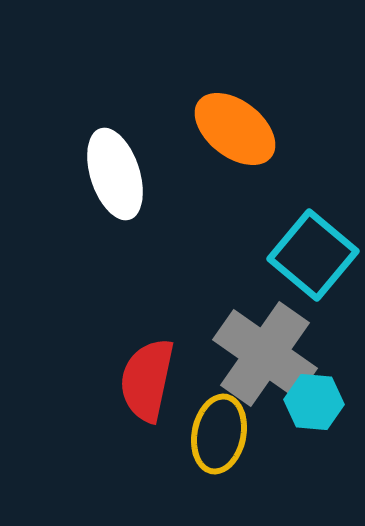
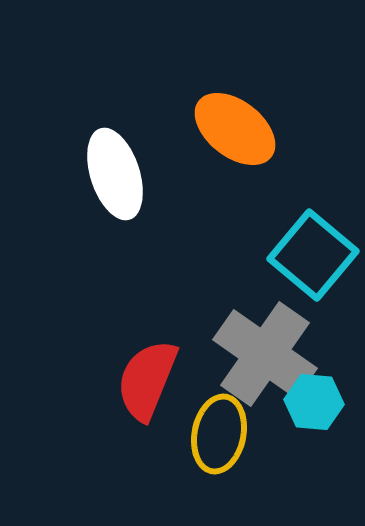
red semicircle: rotated 10 degrees clockwise
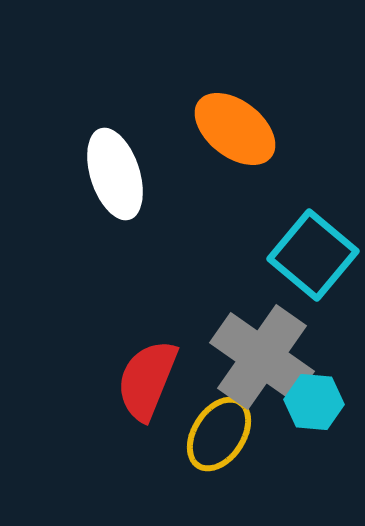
gray cross: moved 3 px left, 3 px down
yellow ellipse: rotated 22 degrees clockwise
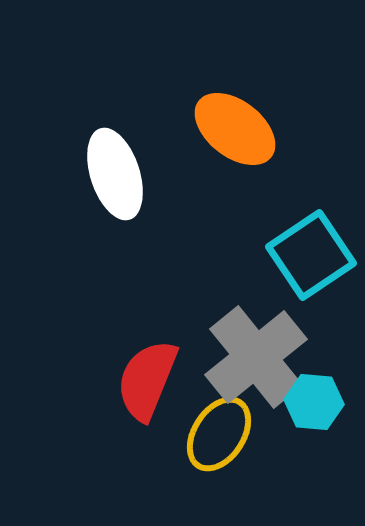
cyan square: moved 2 px left; rotated 16 degrees clockwise
gray cross: moved 6 px left; rotated 16 degrees clockwise
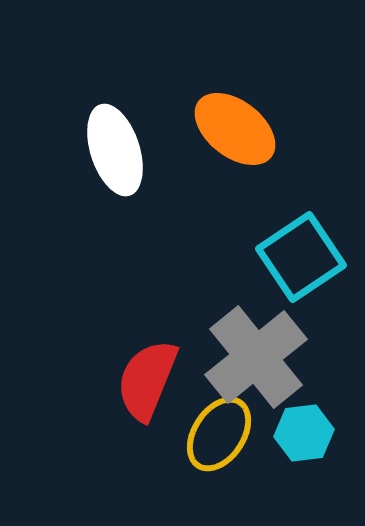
white ellipse: moved 24 px up
cyan square: moved 10 px left, 2 px down
cyan hexagon: moved 10 px left, 31 px down; rotated 12 degrees counterclockwise
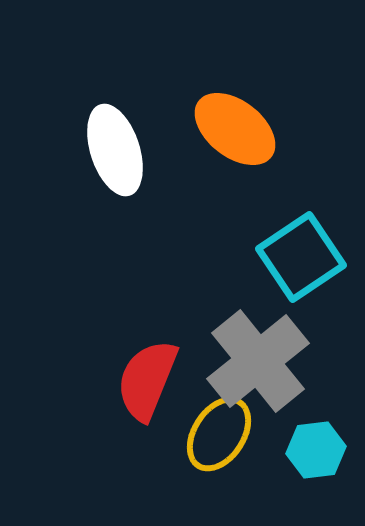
gray cross: moved 2 px right, 4 px down
cyan hexagon: moved 12 px right, 17 px down
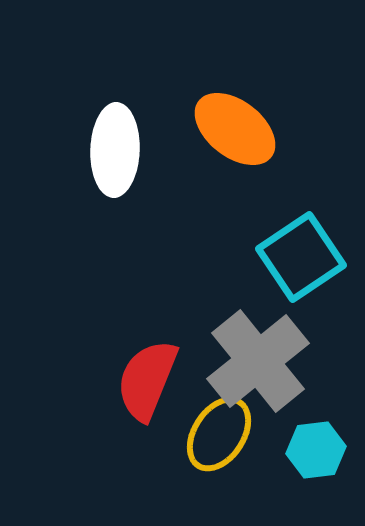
white ellipse: rotated 20 degrees clockwise
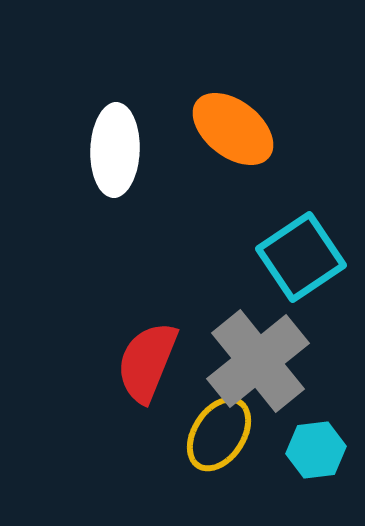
orange ellipse: moved 2 px left
red semicircle: moved 18 px up
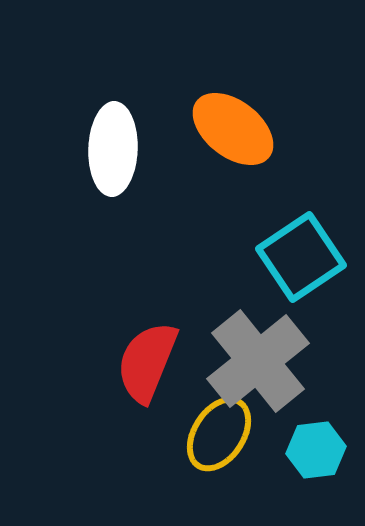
white ellipse: moved 2 px left, 1 px up
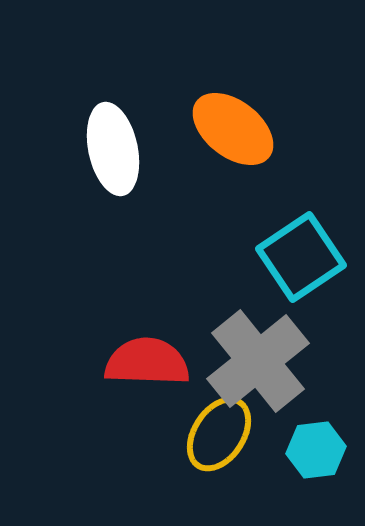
white ellipse: rotated 14 degrees counterclockwise
red semicircle: rotated 70 degrees clockwise
